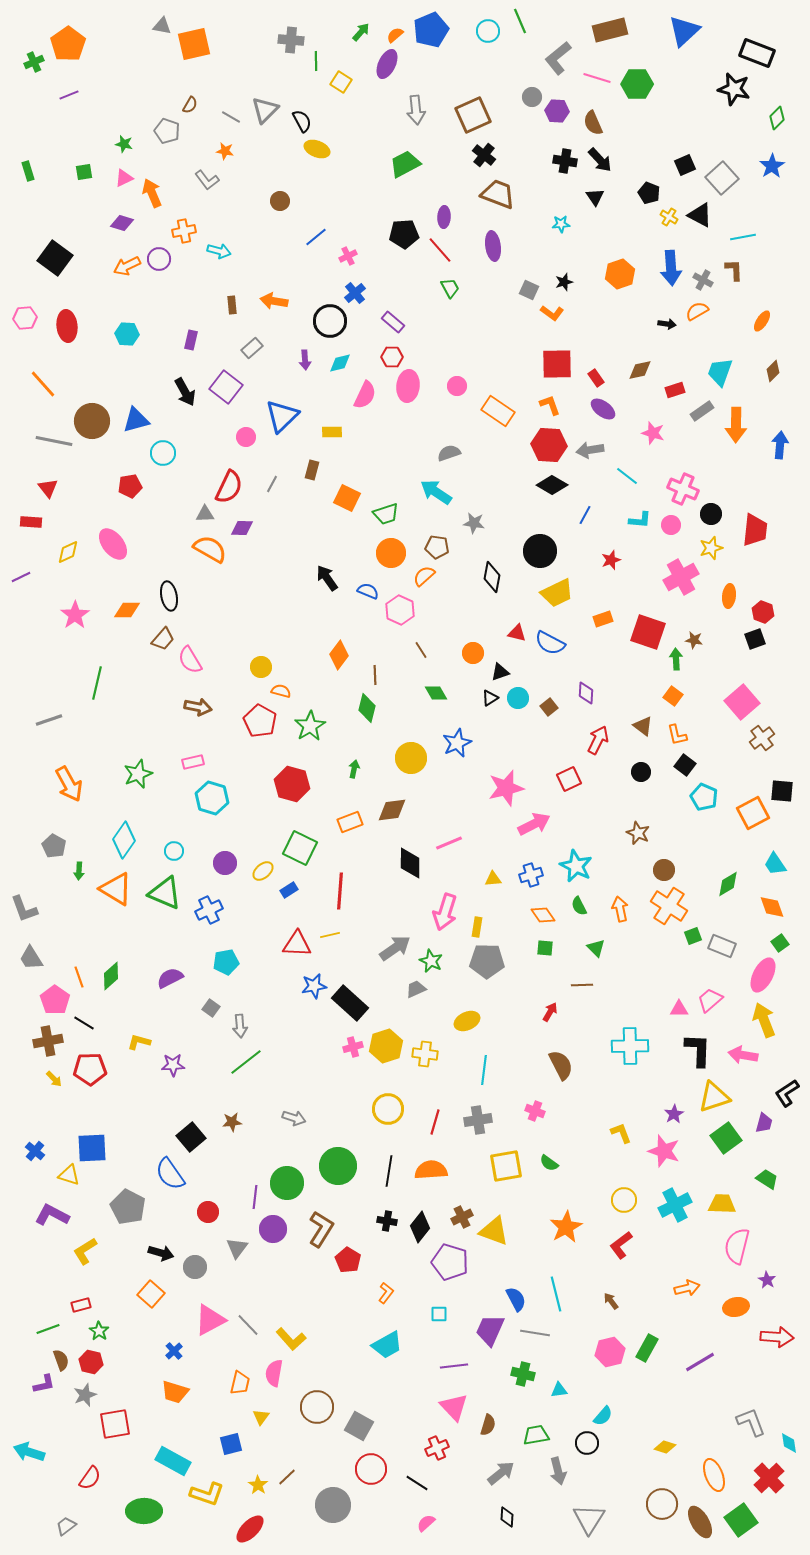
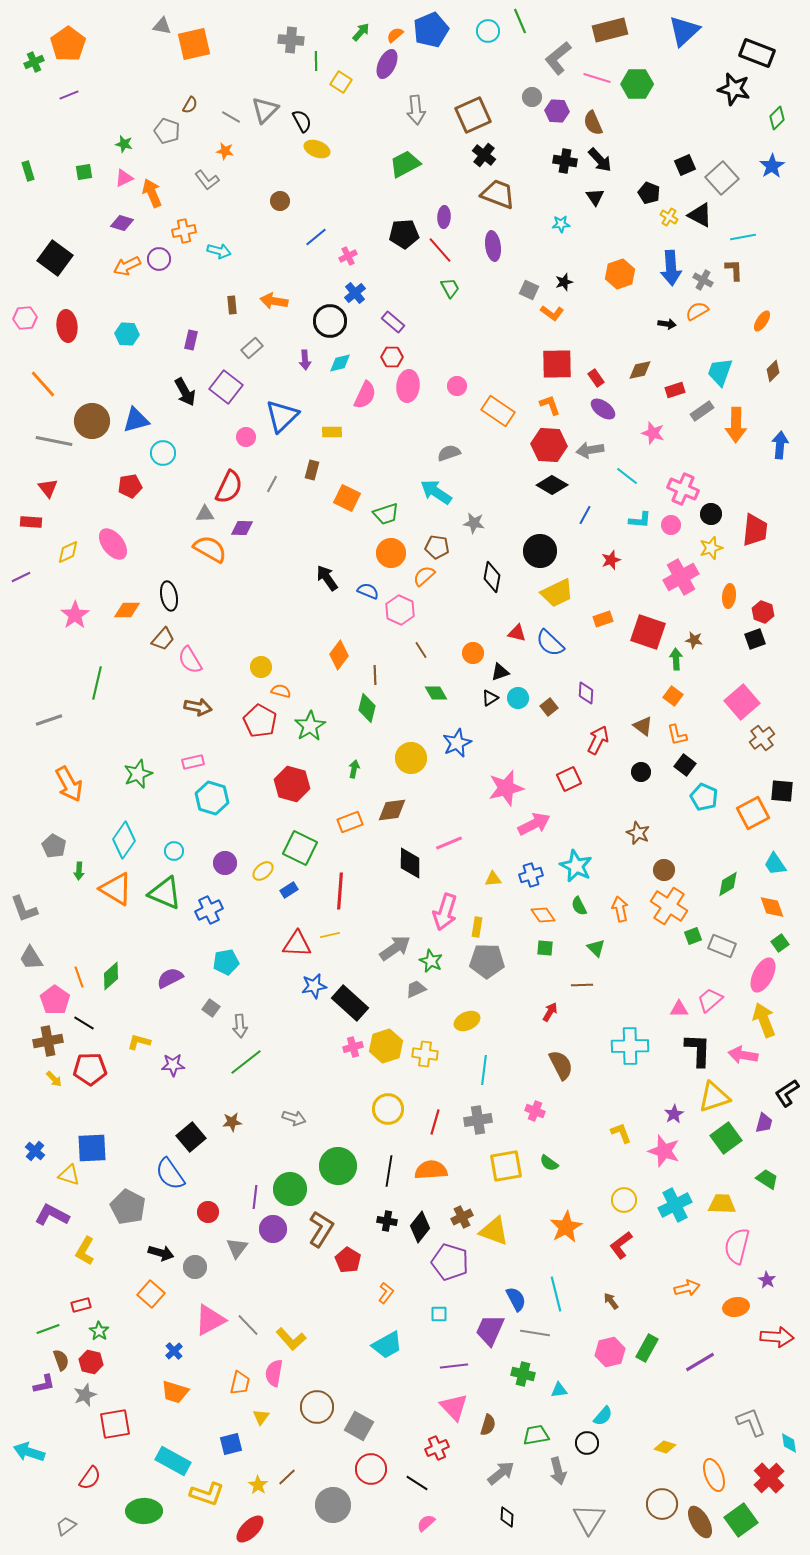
blue semicircle at (550, 643): rotated 16 degrees clockwise
green circle at (287, 1183): moved 3 px right, 6 px down
yellow L-shape at (85, 1251): rotated 28 degrees counterclockwise
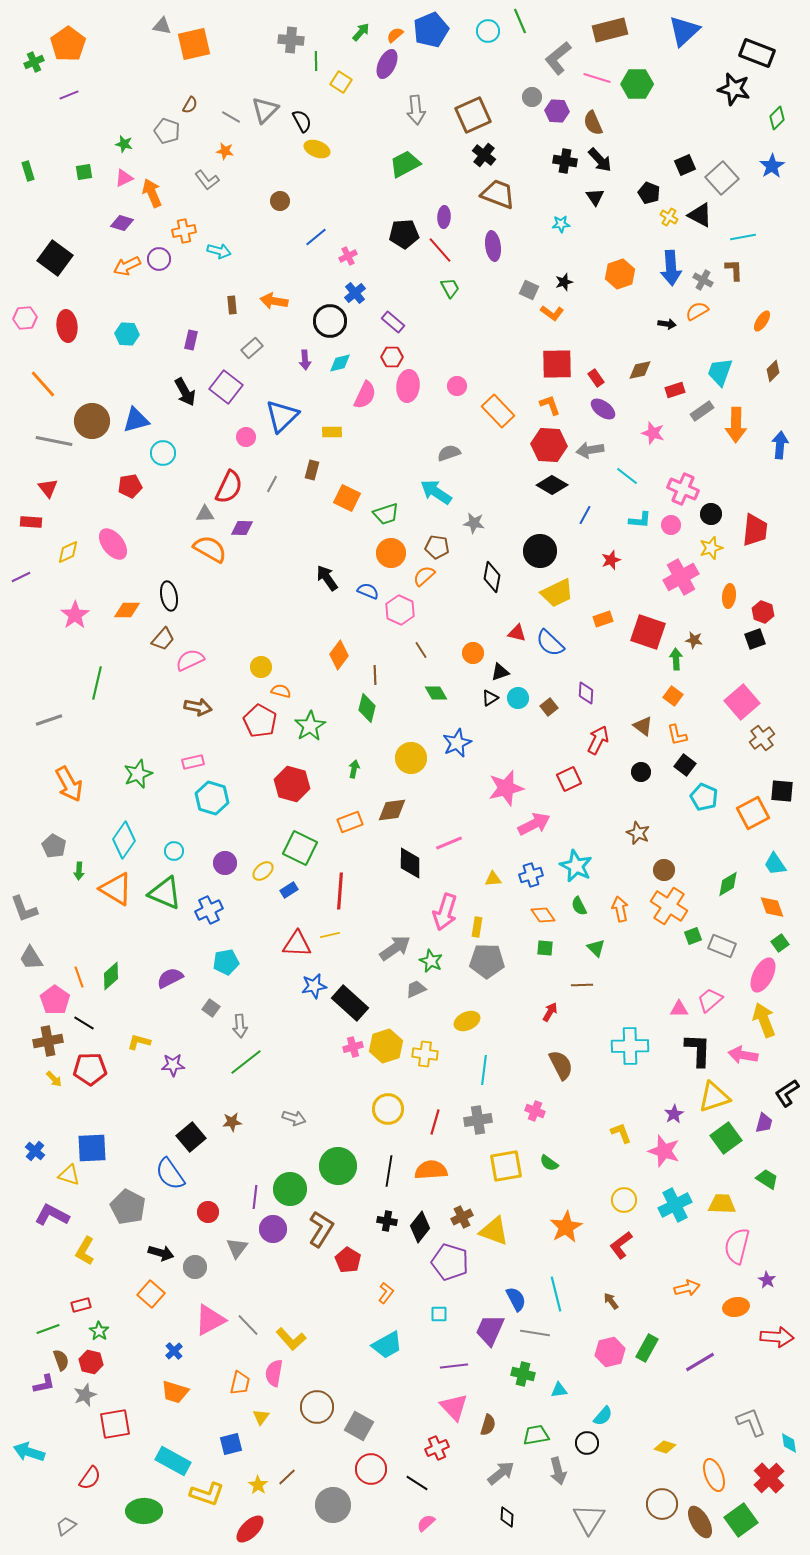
orange rectangle at (498, 411): rotated 12 degrees clockwise
pink semicircle at (190, 660): rotated 96 degrees clockwise
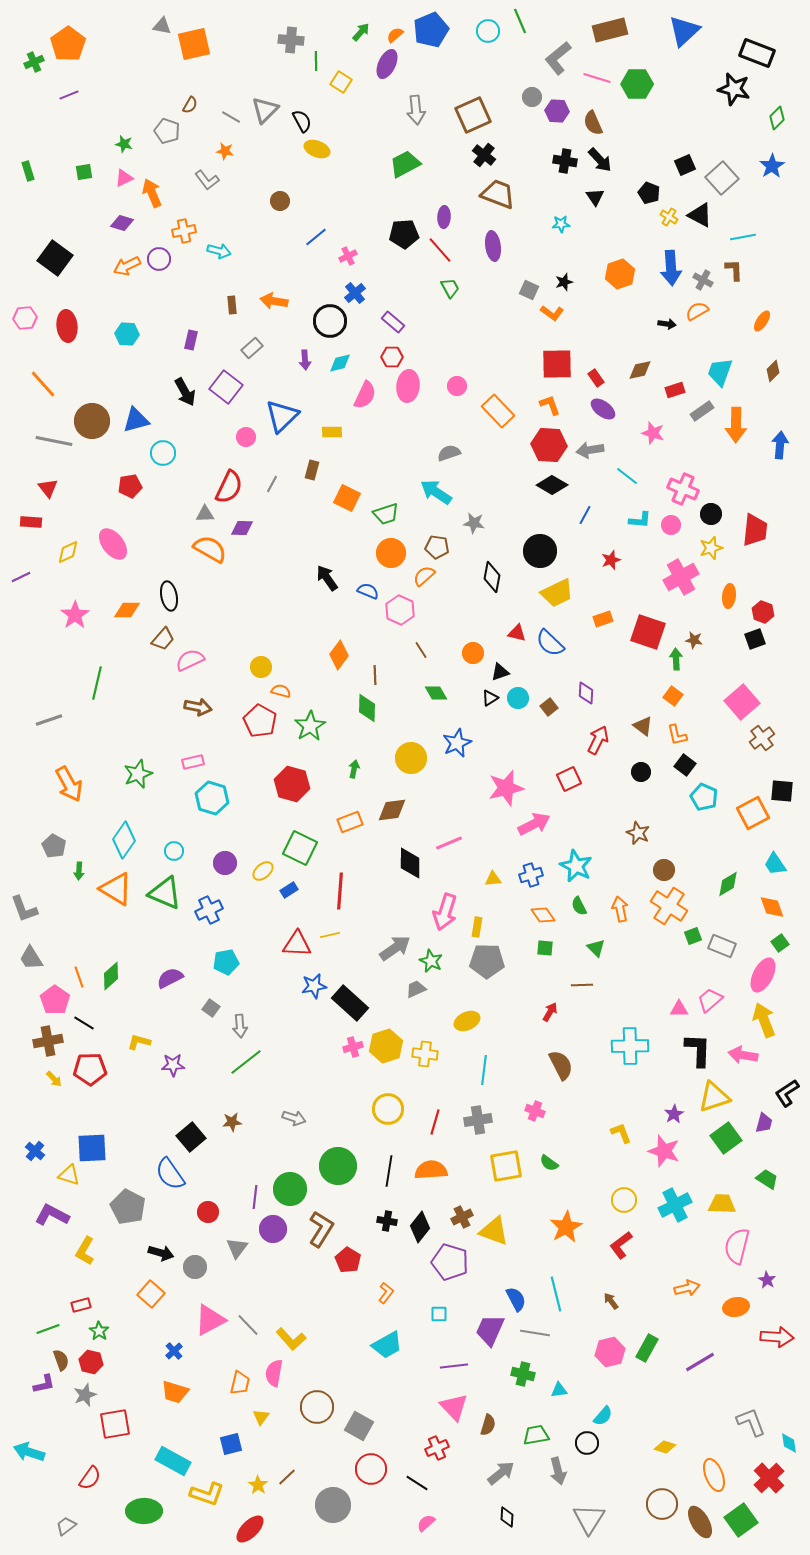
green diamond at (367, 708): rotated 12 degrees counterclockwise
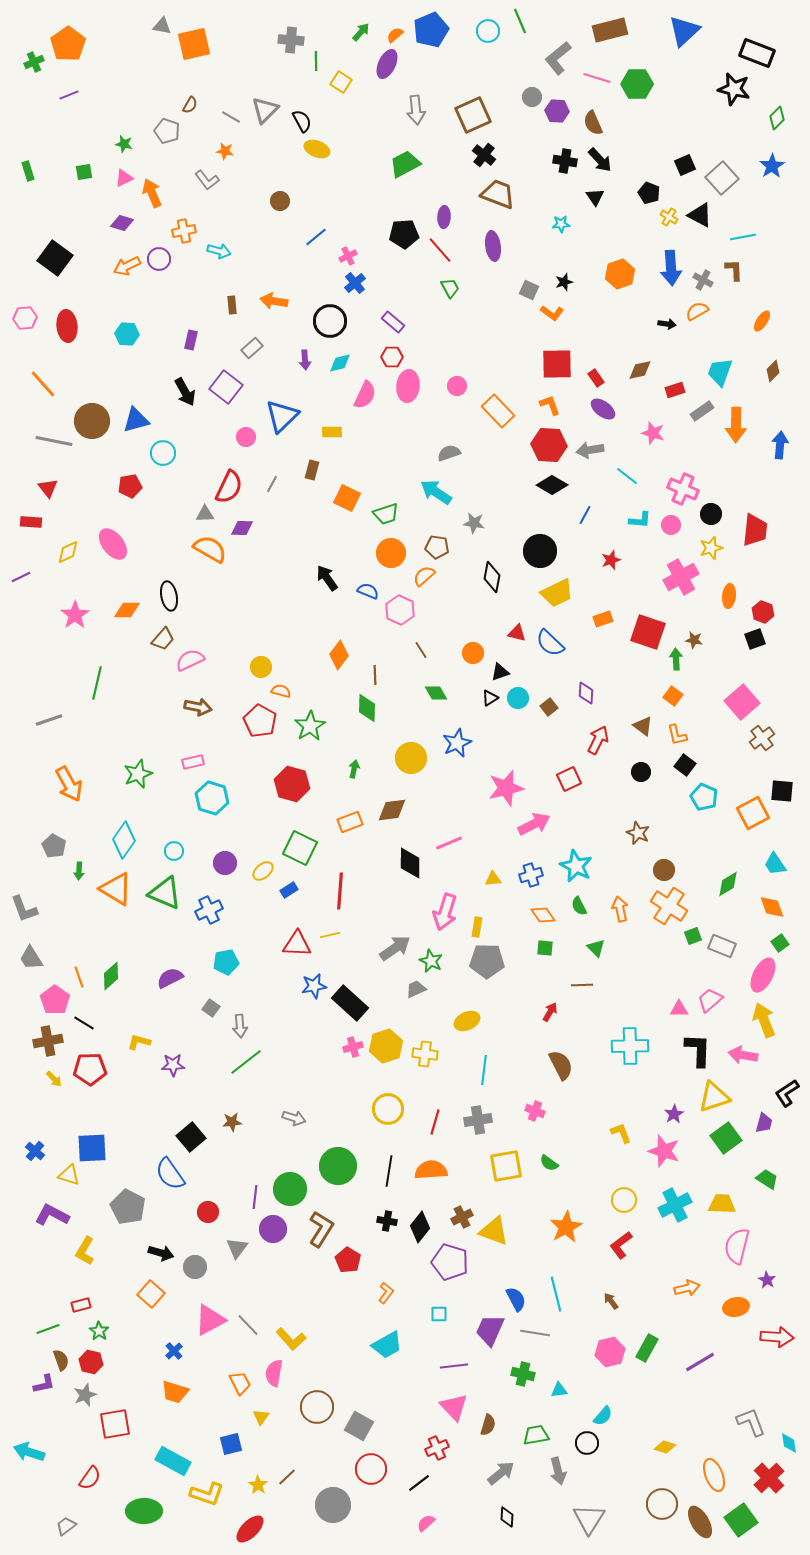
blue cross at (355, 293): moved 10 px up
orange trapezoid at (240, 1383): rotated 40 degrees counterclockwise
black line at (417, 1483): moved 2 px right; rotated 70 degrees counterclockwise
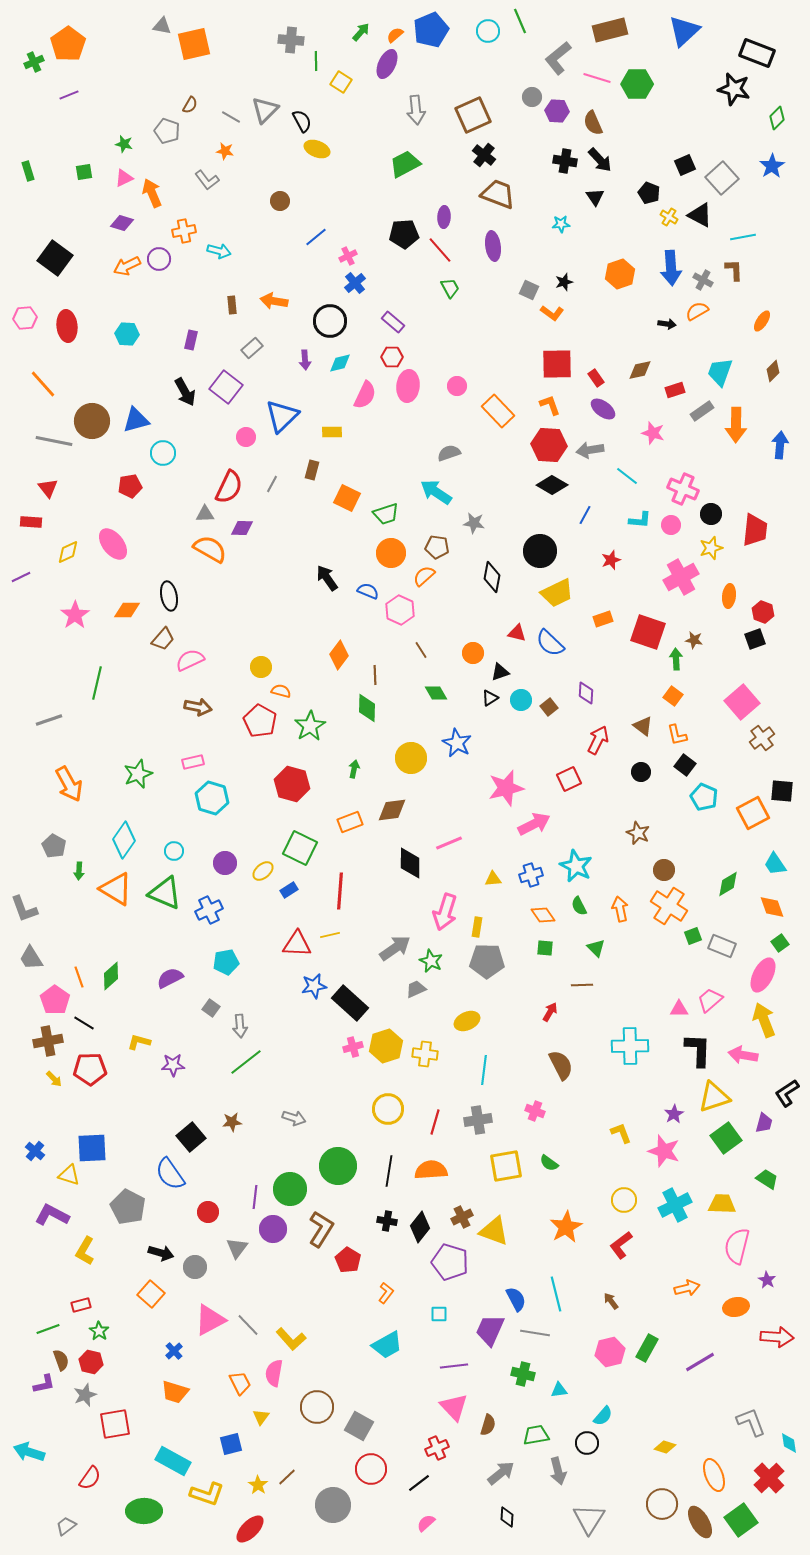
cyan circle at (518, 698): moved 3 px right, 2 px down
blue star at (457, 743): rotated 20 degrees counterclockwise
